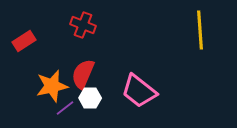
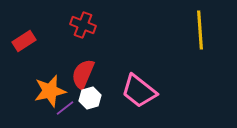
orange star: moved 2 px left, 5 px down
white hexagon: rotated 15 degrees counterclockwise
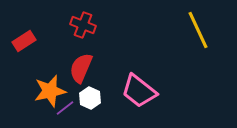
yellow line: moved 2 px left; rotated 21 degrees counterclockwise
red semicircle: moved 2 px left, 6 px up
white hexagon: rotated 20 degrees counterclockwise
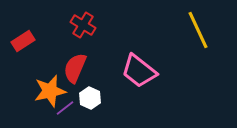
red cross: rotated 10 degrees clockwise
red rectangle: moved 1 px left
red semicircle: moved 6 px left
pink trapezoid: moved 20 px up
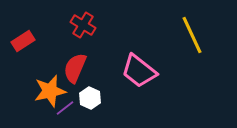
yellow line: moved 6 px left, 5 px down
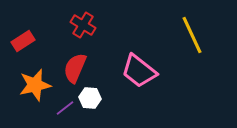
orange star: moved 15 px left, 6 px up
white hexagon: rotated 20 degrees counterclockwise
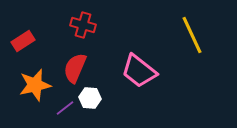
red cross: rotated 15 degrees counterclockwise
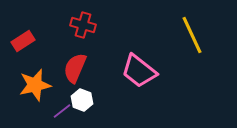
white hexagon: moved 8 px left, 2 px down; rotated 15 degrees clockwise
purple line: moved 3 px left, 3 px down
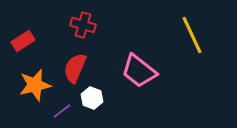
white hexagon: moved 10 px right, 2 px up
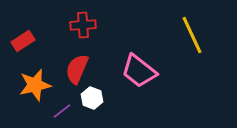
red cross: rotated 20 degrees counterclockwise
red semicircle: moved 2 px right, 1 px down
